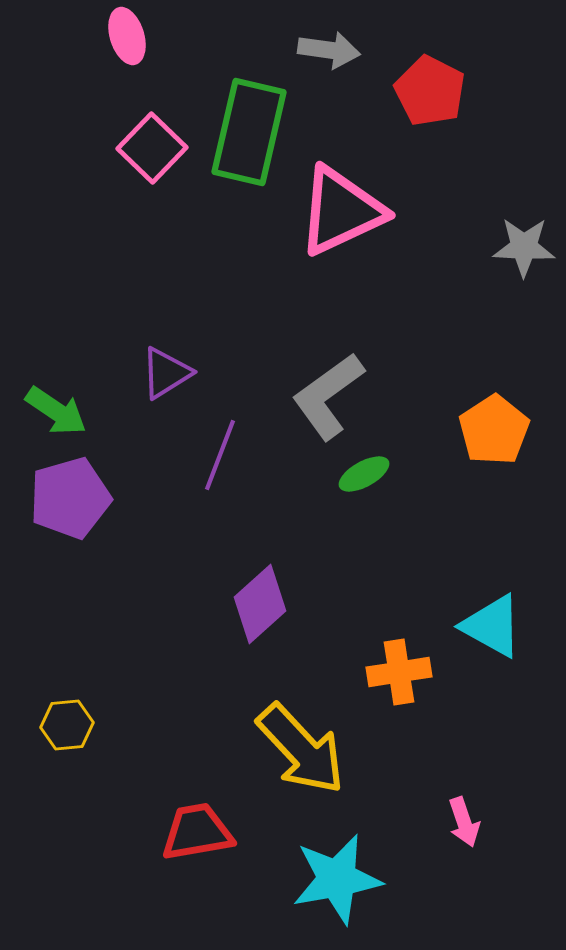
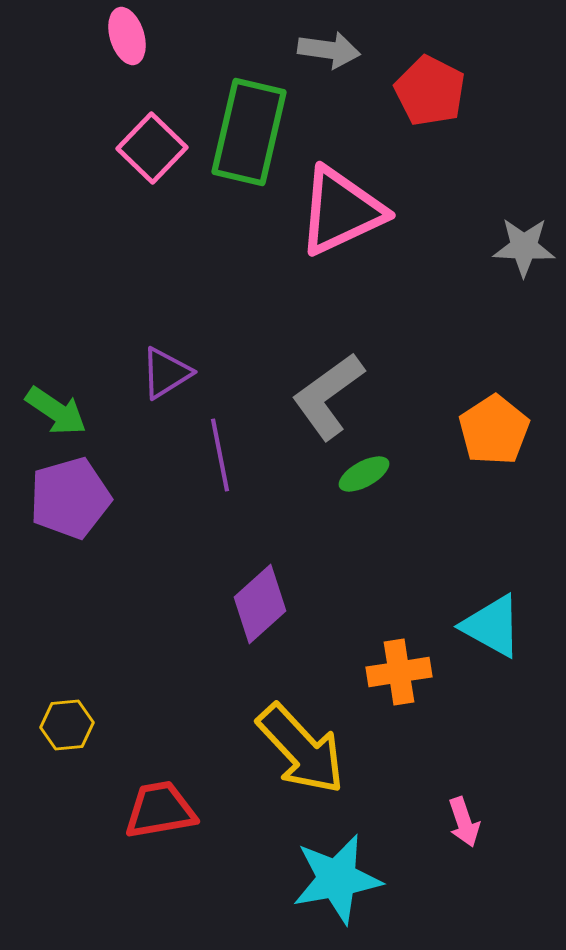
purple line: rotated 32 degrees counterclockwise
red trapezoid: moved 37 px left, 22 px up
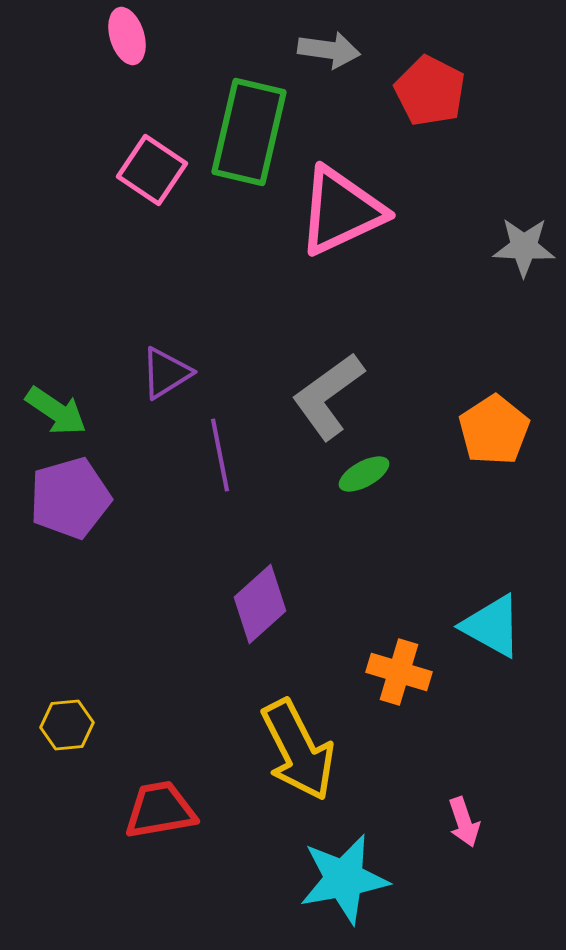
pink square: moved 22 px down; rotated 10 degrees counterclockwise
orange cross: rotated 26 degrees clockwise
yellow arrow: moved 3 px left, 1 px down; rotated 16 degrees clockwise
cyan star: moved 7 px right
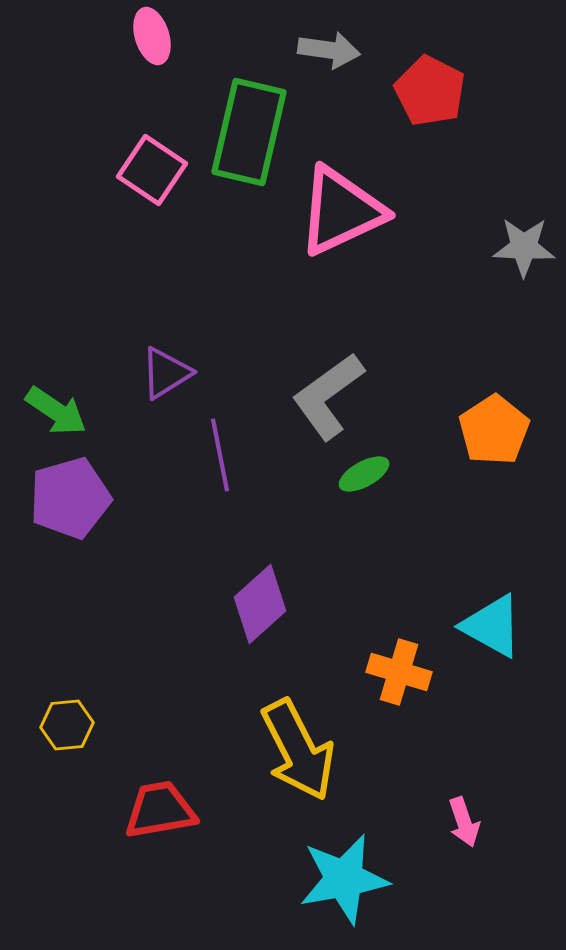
pink ellipse: moved 25 px right
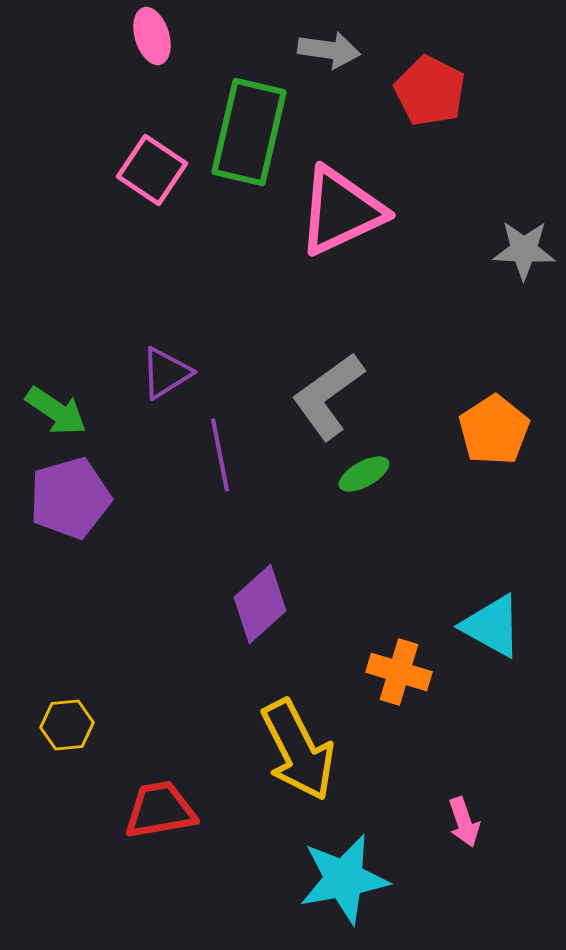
gray star: moved 3 px down
